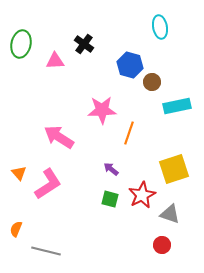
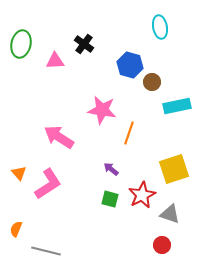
pink star: rotated 12 degrees clockwise
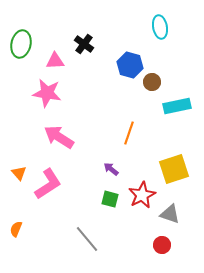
pink star: moved 55 px left, 17 px up
gray line: moved 41 px right, 12 px up; rotated 36 degrees clockwise
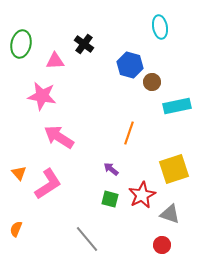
pink star: moved 5 px left, 3 px down
